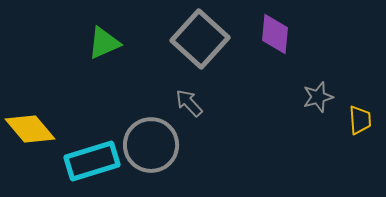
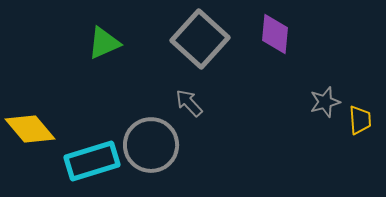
gray star: moved 7 px right, 5 px down
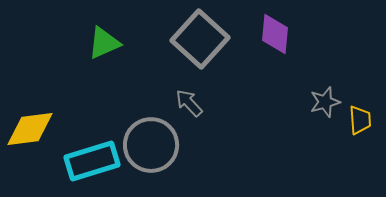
yellow diamond: rotated 57 degrees counterclockwise
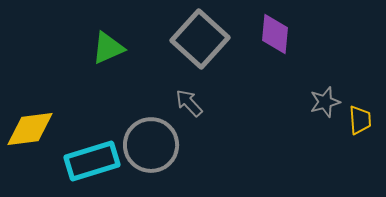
green triangle: moved 4 px right, 5 px down
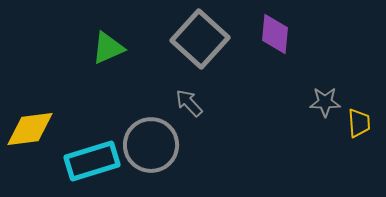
gray star: rotated 16 degrees clockwise
yellow trapezoid: moved 1 px left, 3 px down
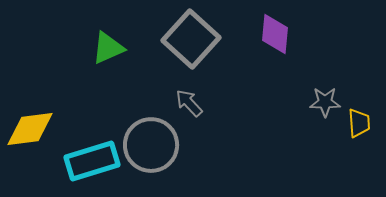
gray square: moved 9 px left
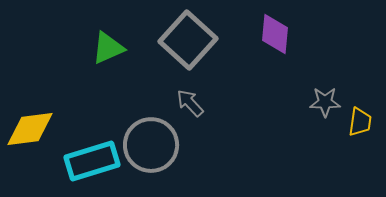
gray square: moved 3 px left, 1 px down
gray arrow: moved 1 px right
yellow trapezoid: moved 1 px right, 1 px up; rotated 12 degrees clockwise
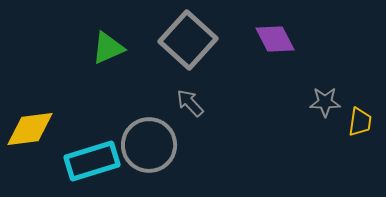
purple diamond: moved 5 px down; rotated 33 degrees counterclockwise
gray circle: moved 2 px left
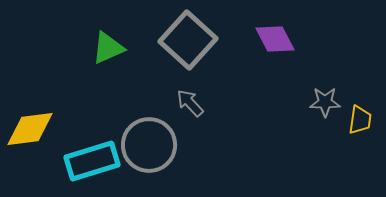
yellow trapezoid: moved 2 px up
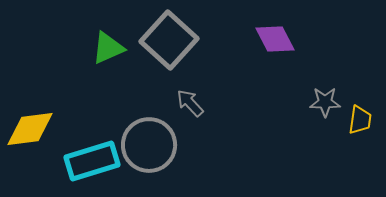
gray square: moved 19 px left
